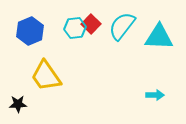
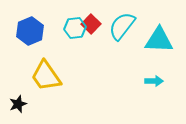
cyan triangle: moved 3 px down
cyan arrow: moved 1 px left, 14 px up
black star: rotated 18 degrees counterclockwise
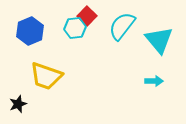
red square: moved 4 px left, 8 px up
cyan triangle: rotated 48 degrees clockwise
yellow trapezoid: rotated 36 degrees counterclockwise
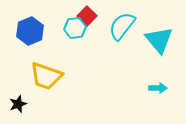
cyan arrow: moved 4 px right, 7 px down
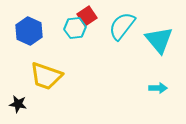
red square: rotated 12 degrees clockwise
blue hexagon: moved 1 px left; rotated 12 degrees counterclockwise
black star: rotated 30 degrees clockwise
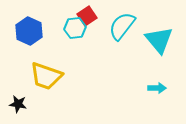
cyan arrow: moved 1 px left
